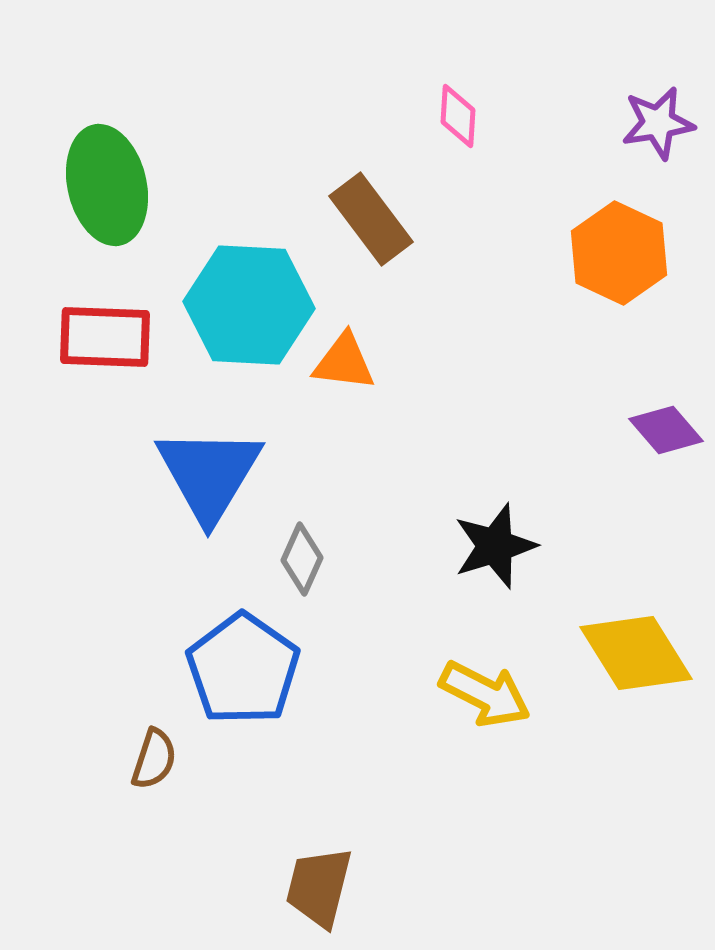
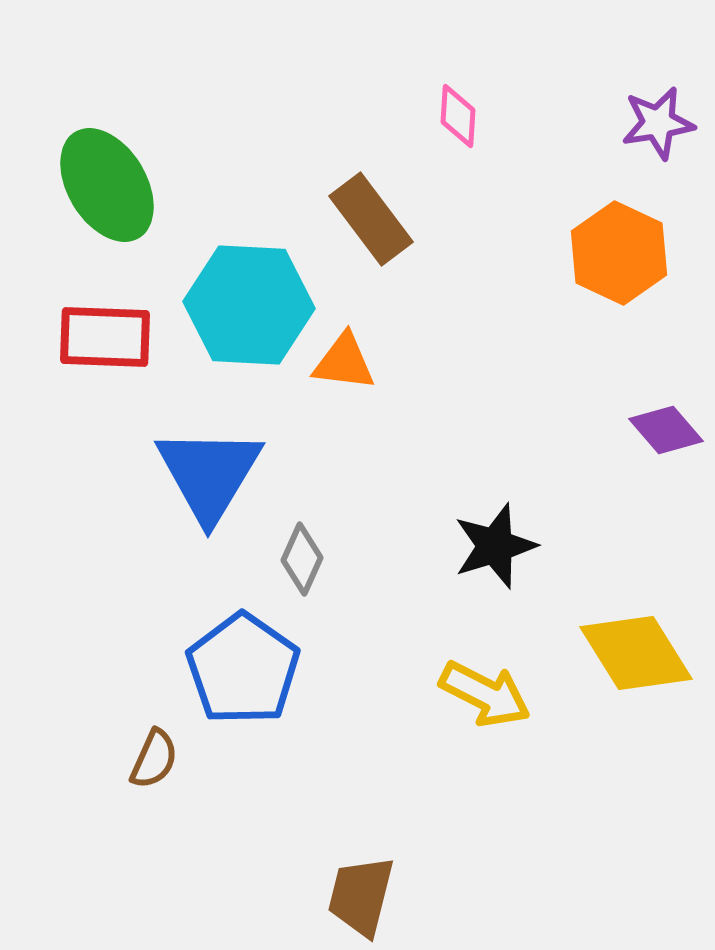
green ellipse: rotated 18 degrees counterclockwise
brown semicircle: rotated 6 degrees clockwise
brown trapezoid: moved 42 px right, 9 px down
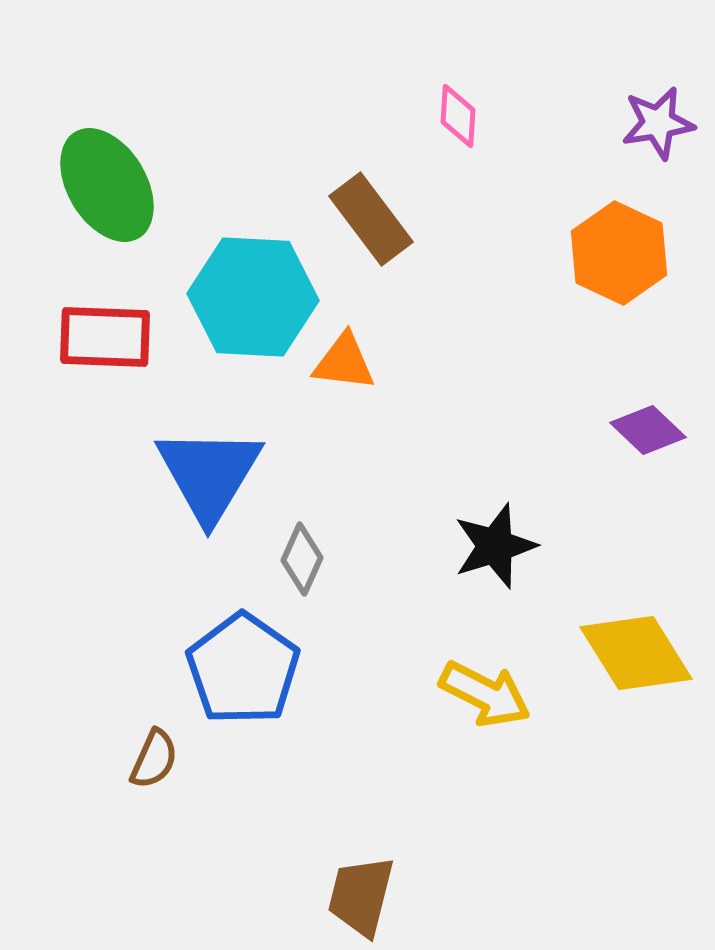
cyan hexagon: moved 4 px right, 8 px up
purple diamond: moved 18 px left; rotated 6 degrees counterclockwise
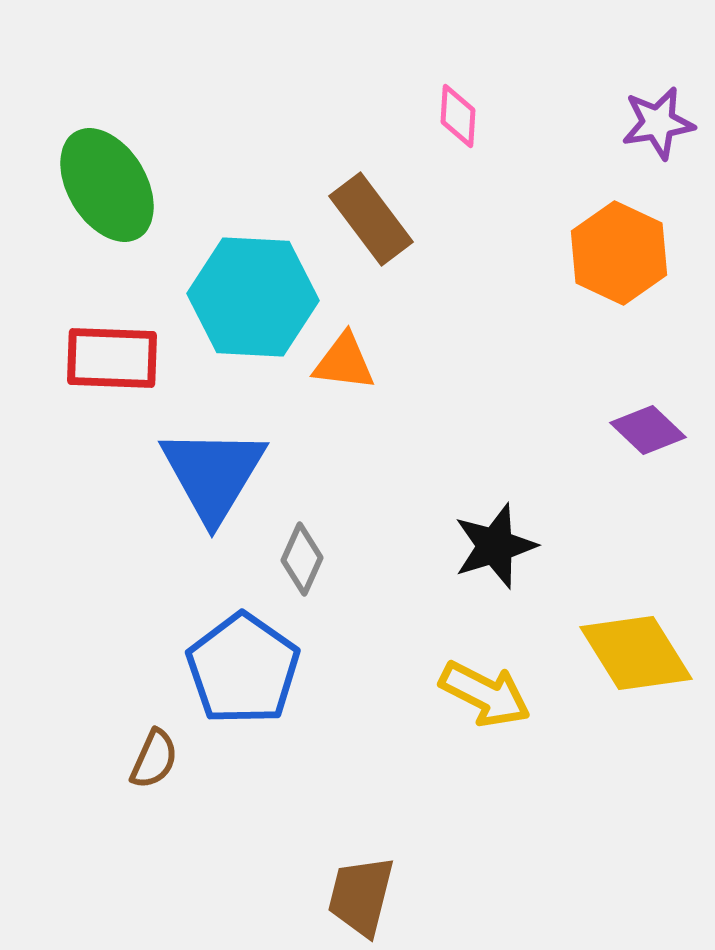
red rectangle: moved 7 px right, 21 px down
blue triangle: moved 4 px right
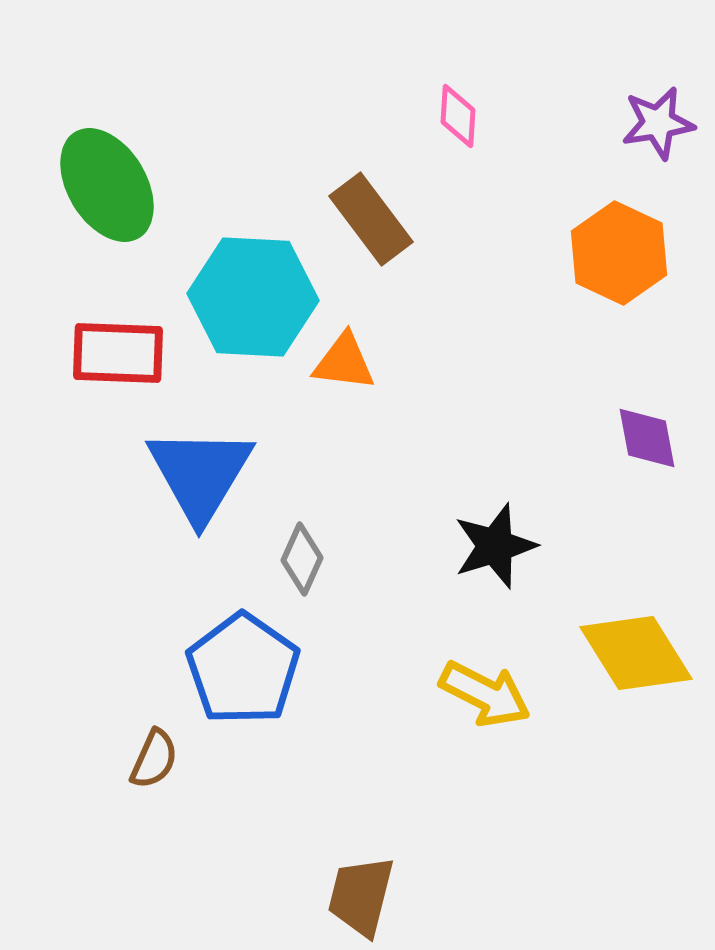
red rectangle: moved 6 px right, 5 px up
purple diamond: moved 1 px left, 8 px down; rotated 36 degrees clockwise
blue triangle: moved 13 px left
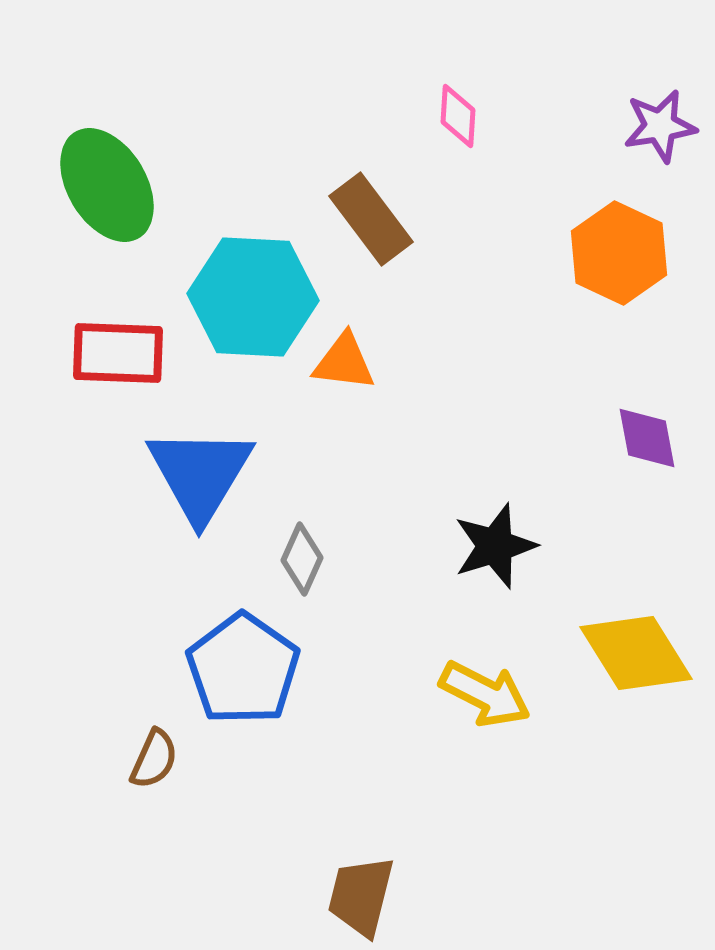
purple star: moved 2 px right, 3 px down
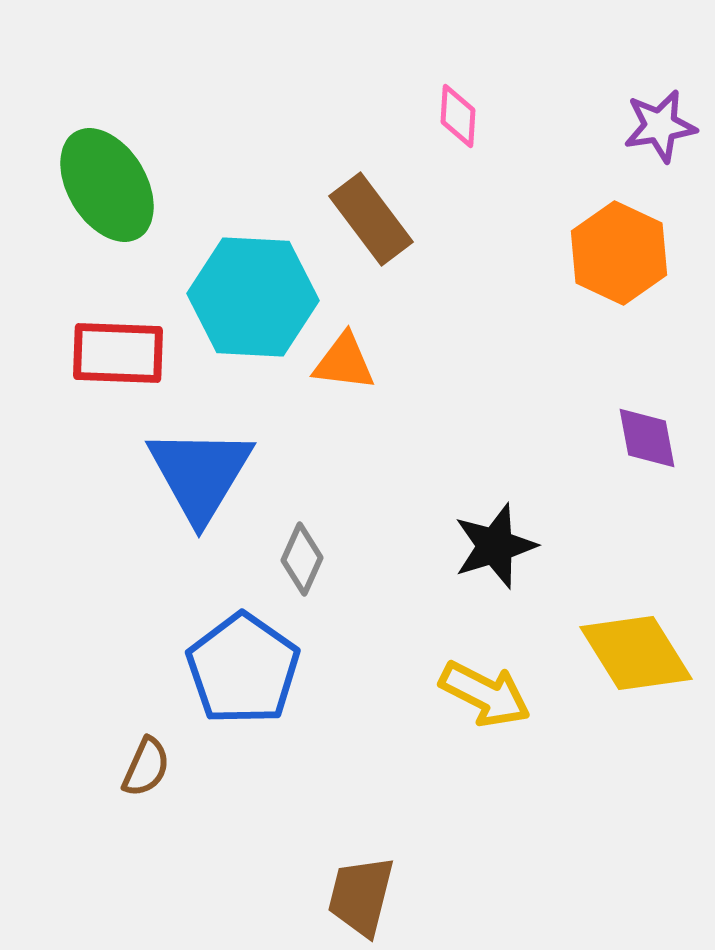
brown semicircle: moved 8 px left, 8 px down
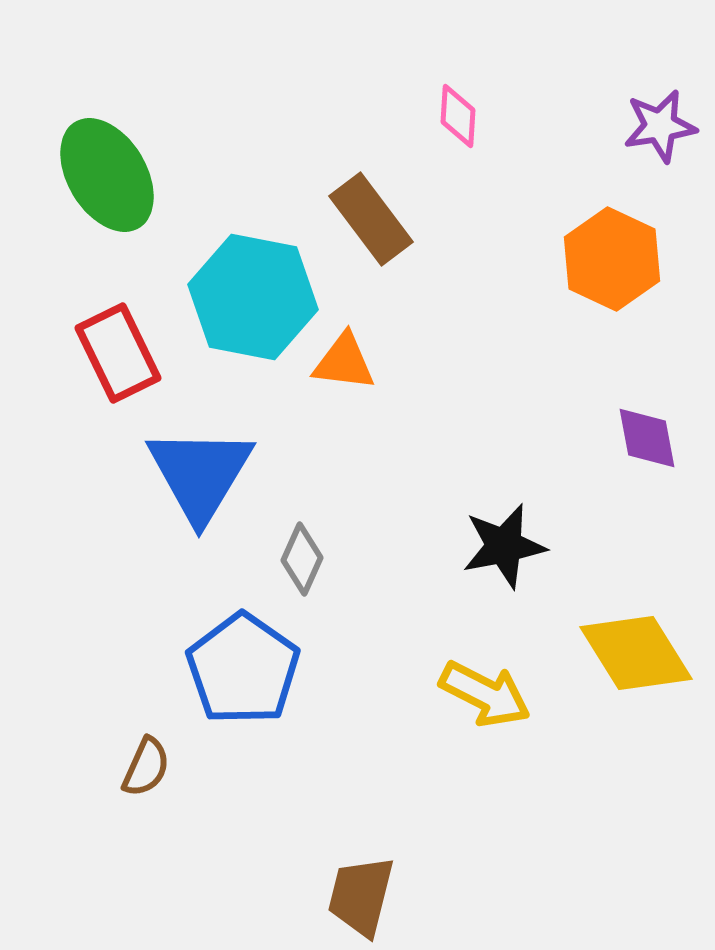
green ellipse: moved 10 px up
orange hexagon: moved 7 px left, 6 px down
cyan hexagon: rotated 8 degrees clockwise
red rectangle: rotated 62 degrees clockwise
black star: moved 9 px right; rotated 6 degrees clockwise
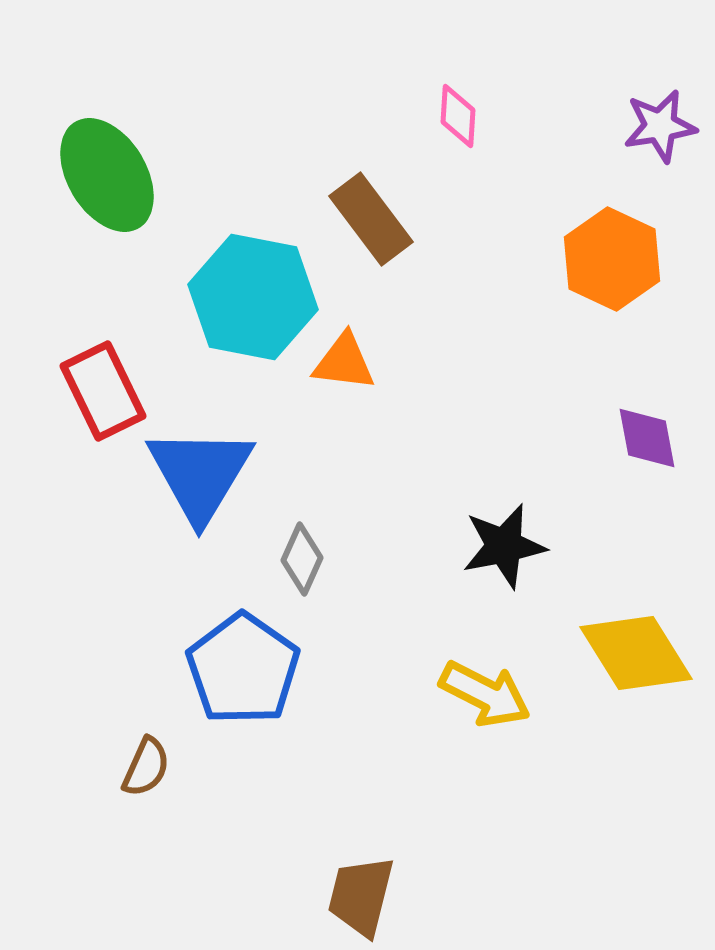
red rectangle: moved 15 px left, 38 px down
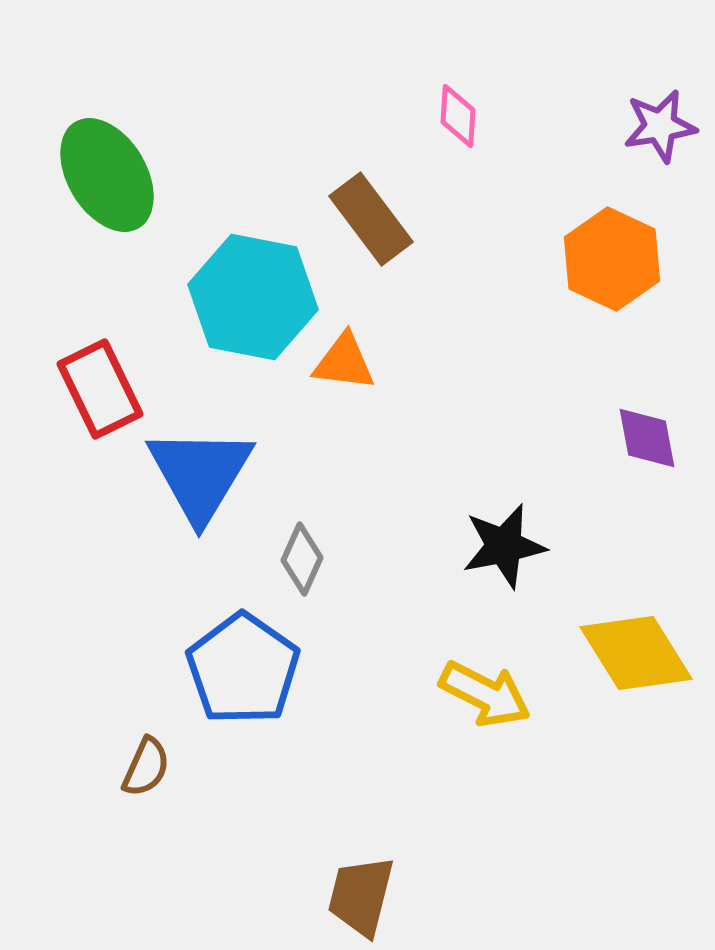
red rectangle: moved 3 px left, 2 px up
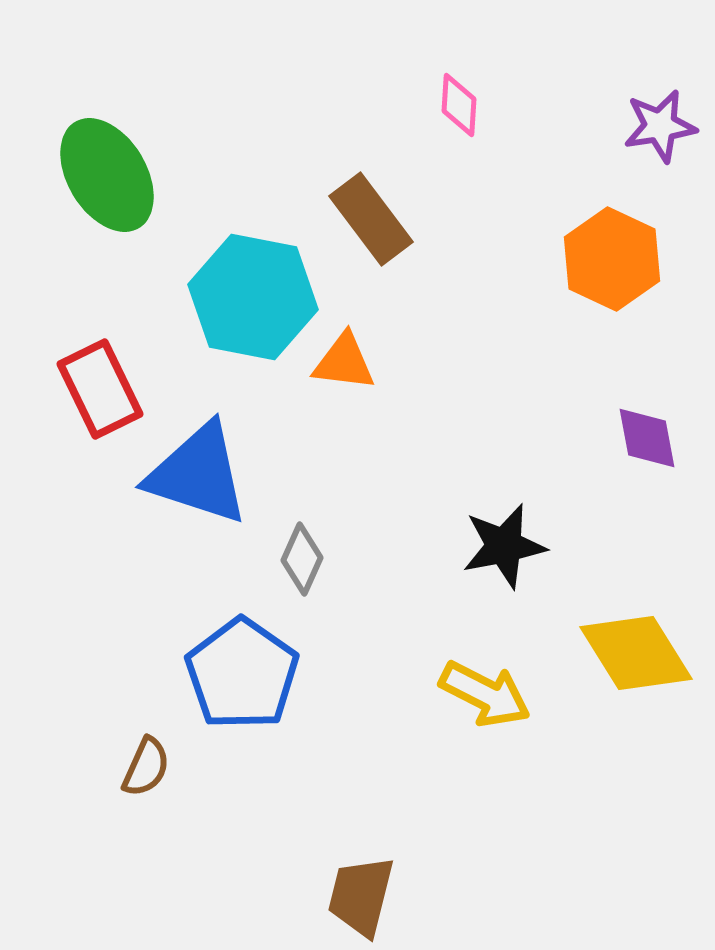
pink diamond: moved 1 px right, 11 px up
blue triangle: moved 2 px left; rotated 43 degrees counterclockwise
blue pentagon: moved 1 px left, 5 px down
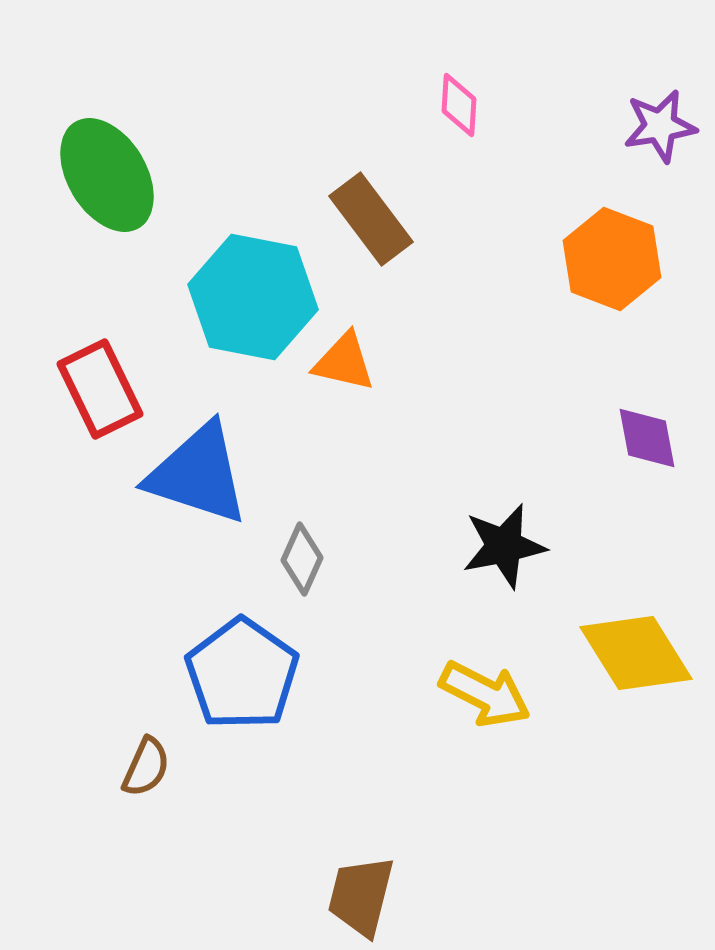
orange hexagon: rotated 4 degrees counterclockwise
orange triangle: rotated 6 degrees clockwise
